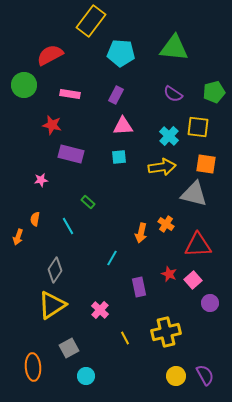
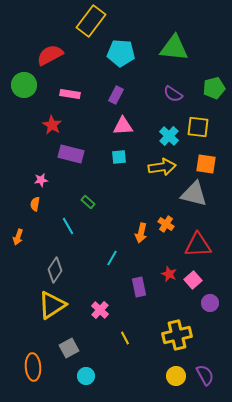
green pentagon at (214, 92): moved 4 px up
red star at (52, 125): rotated 18 degrees clockwise
orange semicircle at (35, 219): moved 15 px up
yellow cross at (166, 332): moved 11 px right, 3 px down
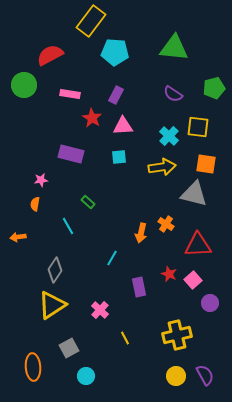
cyan pentagon at (121, 53): moved 6 px left, 1 px up
red star at (52, 125): moved 40 px right, 7 px up
orange arrow at (18, 237): rotated 63 degrees clockwise
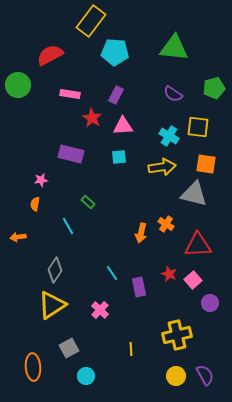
green circle at (24, 85): moved 6 px left
cyan cross at (169, 136): rotated 12 degrees counterclockwise
cyan line at (112, 258): moved 15 px down; rotated 63 degrees counterclockwise
yellow line at (125, 338): moved 6 px right, 11 px down; rotated 24 degrees clockwise
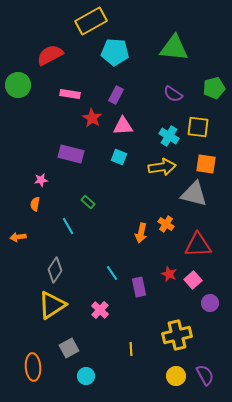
yellow rectangle at (91, 21): rotated 24 degrees clockwise
cyan square at (119, 157): rotated 28 degrees clockwise
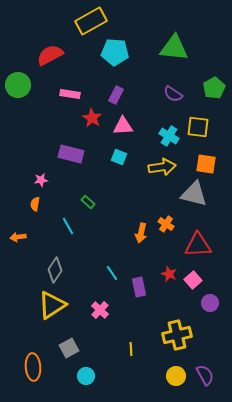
green pentagon at (214, 88): rotated 15 degrees counterclockwise
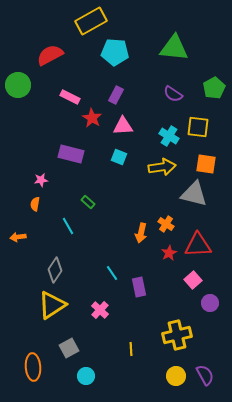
pink rectangle at (70, 94): moved 3 px down; rotated 18 degrees clockwise
red star at (169, 274): moved 21 px up; rotated 21 degrees clockwise
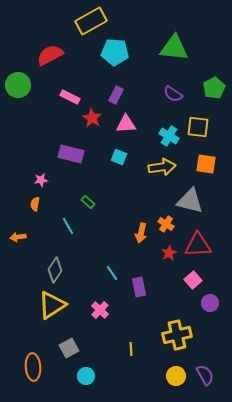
pink triangle at (123, 126): moved 3 px right, 2 px up
gray triangle at (194, 194): moved 4 px left, 7 px down
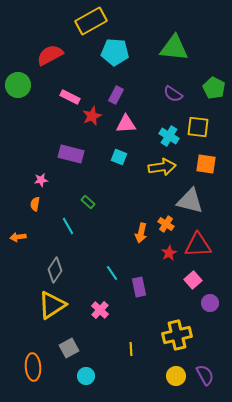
green pentagon at (214, 88): rotated 15 degrees counterclockwise
red star at (92, 118): moved 2 px up; rotated 18 degrees clockwise
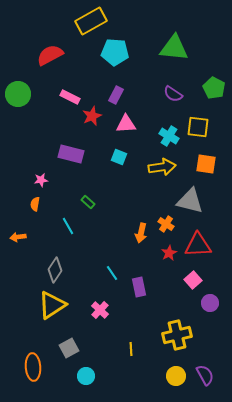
green circle at (18, 85): moved 9 px down
